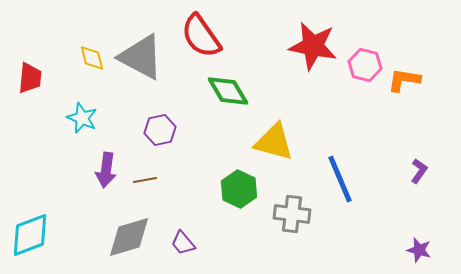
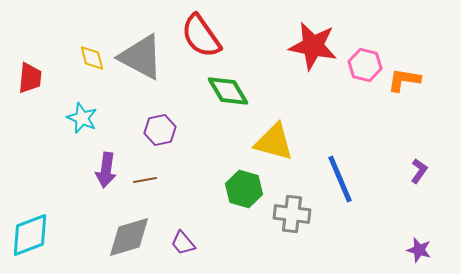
green hexagon: moved 5 px right; rotated 9 degrees counterclockwise
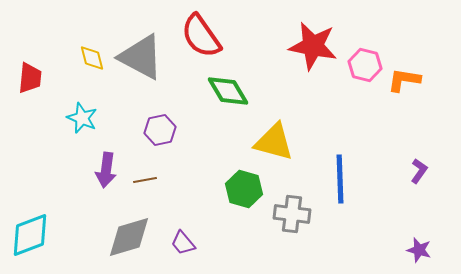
blue line: rotated 21 degrees clockwise
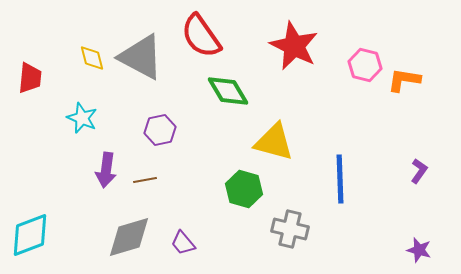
red star: moved 19 px left; rotated 15 degrees clockwise
gray cross: moved 2 px left, 15 px down; rotated 6 degrees clockwise
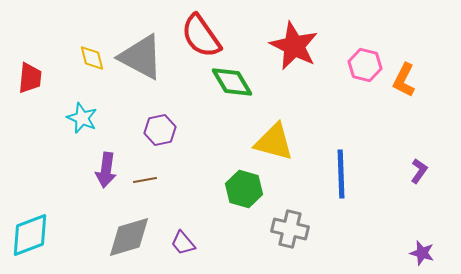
orange L-shape: rotated 72 degrees counterclockwise
green diamond: moved 4 px right, 9 px up
blue line: moved 1 px right, 5 px up
purple star: moved 3 px right, 3 px down
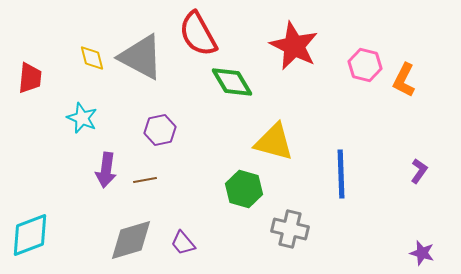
red semicircle: moved 3 px left, 2 px up; rotated 6 degrees clockwise
gray diamond: moved 2 px right, 3 px down
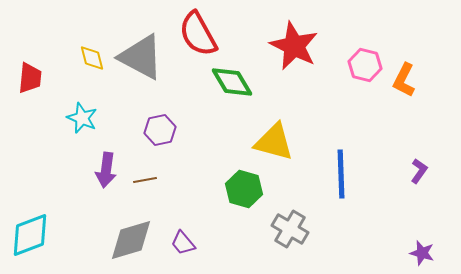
gray cross: rotated 18 degrees clockwise
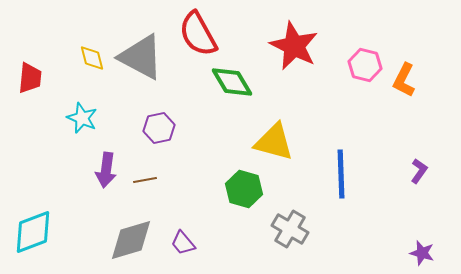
purple hexagon: moved 1 px left, 2 px up
cyan diamond: moved 3 px right, 3 px up
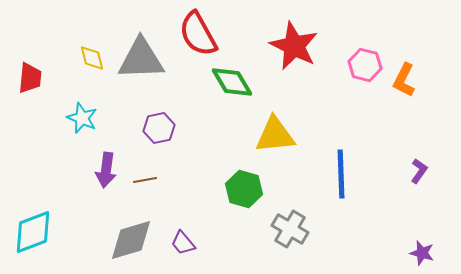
gray triangle: moved 2 px down; rotated 30 degrees counterclockwise
yellow triangle: moved 1 px right, 7 px up; rotated 21 degrees counterclockwise
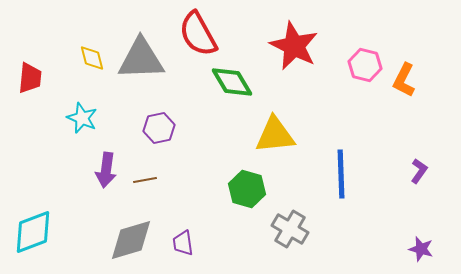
green hexagon: moved 3 px right
purple trapezoid: rotated 32 degrees clockwise
purple star: moved 1 px left, 4 px up
